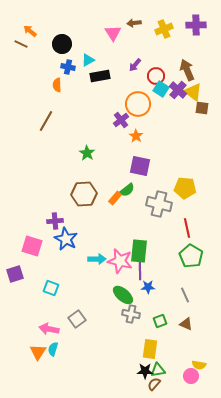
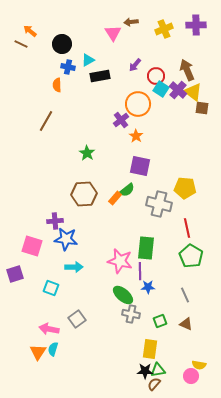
brown arrow at (134, 23): moved 3 px left, 1 px up
blue star at (66, 239): rotated 20 degrees counterclockwise
green rectangle at (139, 251): moved 7 px right, 3 px up
cyan arrow at (97, 259): moved 23 px left, 8 px down
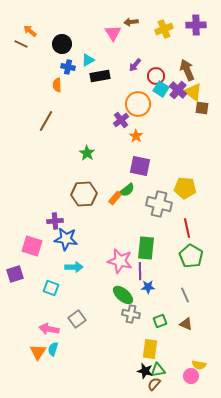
black star at (145, 371): rotated 14 degrees clockwise
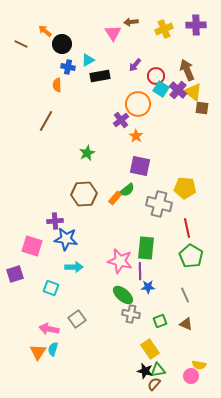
orange arrow at (30, 31): moved 15 px right
green star at (87, 153): rotated 14 degrees clockwise
yellow rectangle at (150, 349): rotated 42 degrees counterclockwise
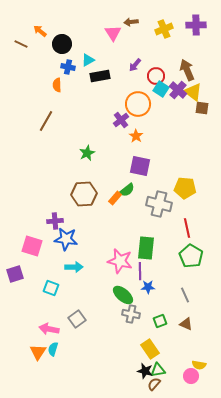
orange arrow at (45, 31): moved 5 px left
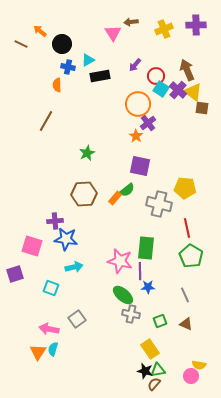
purple cross at (121, 120): moved 27 px right, 3 px down
cyan arrow at (74, 267): rotated 12 degrees counterclockwise
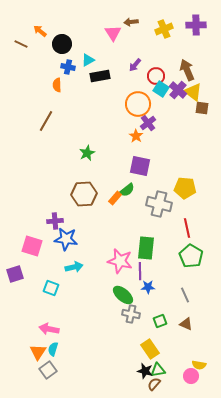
gray square at (77, 319): moved 29 px left, 51 px down
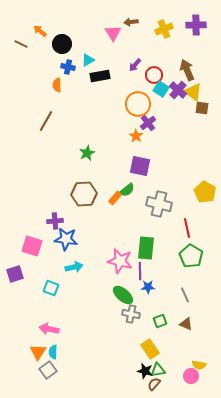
red circle at (156, 76): moved 2 px left, 1 px up
yellow pentagon at (185, 188): moved 20 px right, 4 px down; rotated 25 degrees clockwise
cyan semicircle at (53, 349): moved 3 px down; rotated 16 degrees counterclockwise
